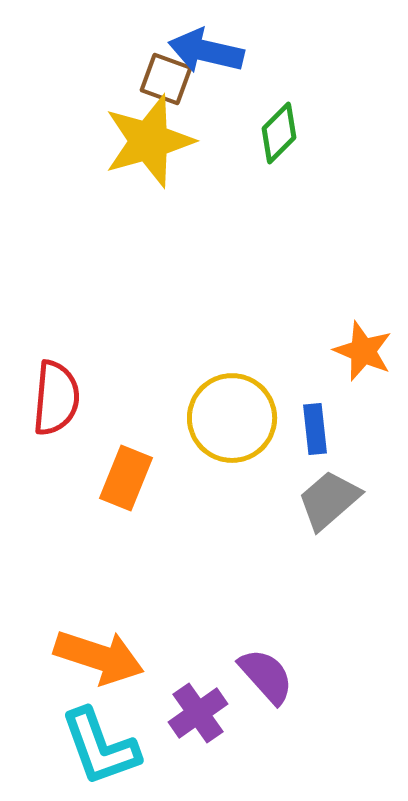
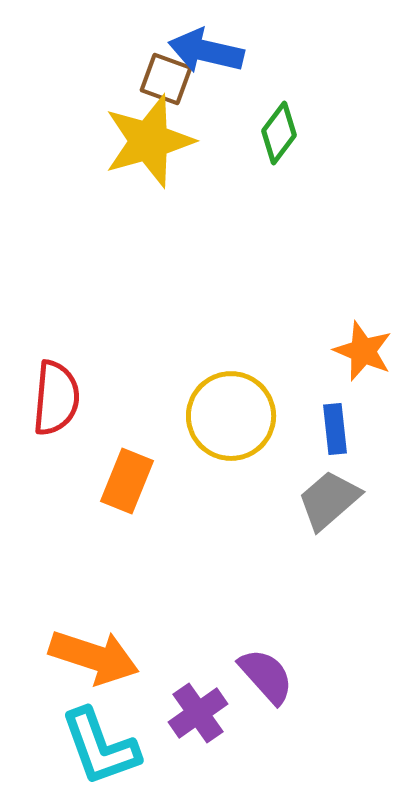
green diamond: rotated 8 degrees counterclockwise
yellow circle: moved 1 px left, 2 px up
blue rectangle: moved 20 px right
orange rectangle: moved 1 px right, 3 px down
orange arrow: moved 5 px left
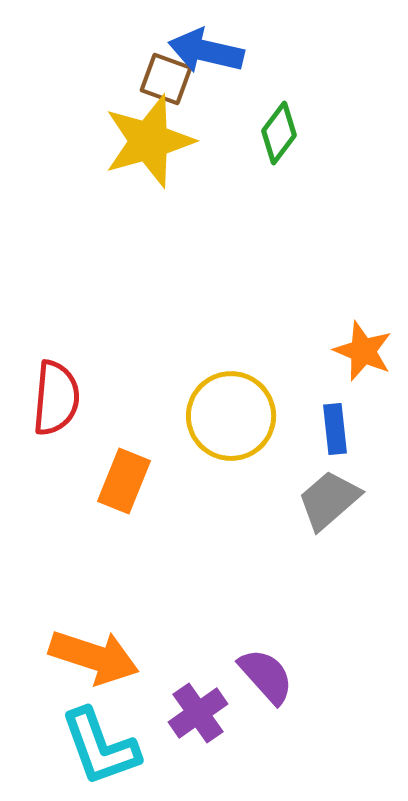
orange rectangle: moved 3 px left
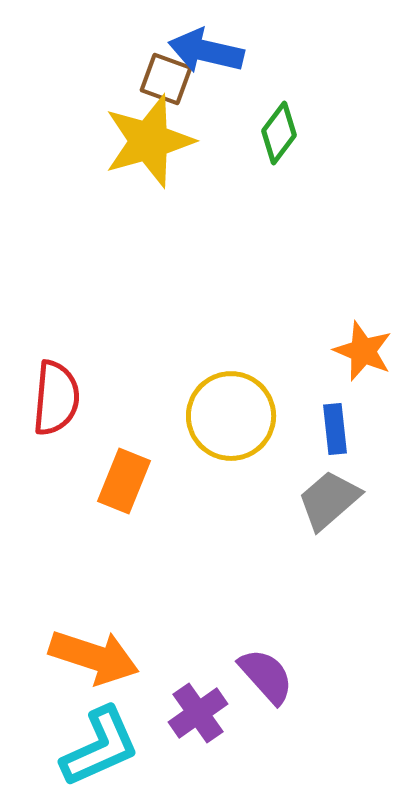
cyan L-shape: rotated 94 degrees counterclockwise
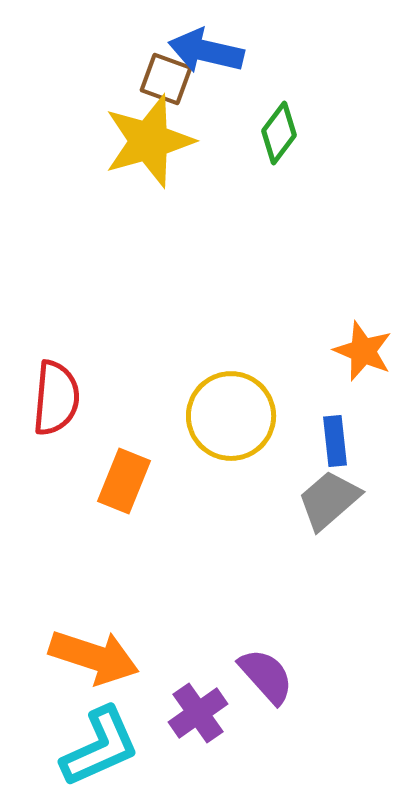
blue rectangle: moved 12 px down
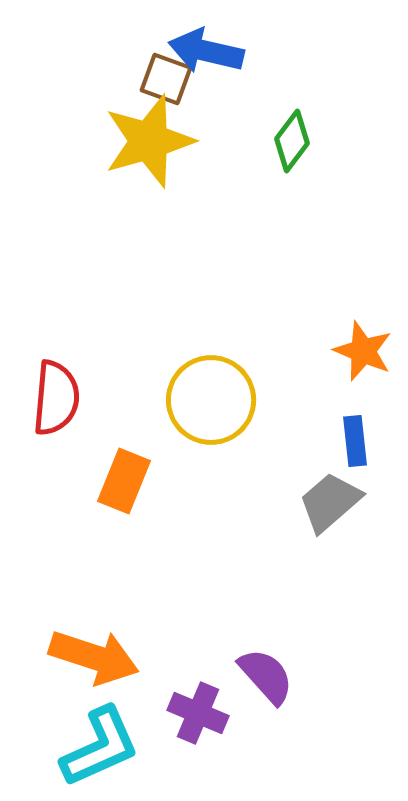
green diamond: moved 13 px right, 8 px down
yellow circle: moved 20 px left, 16 px up
blue rectangle: moved 20 px right
gray trapezoid: moved 1 px right, 2 px down
purple cross: rotated 32 degrees counterclockwise
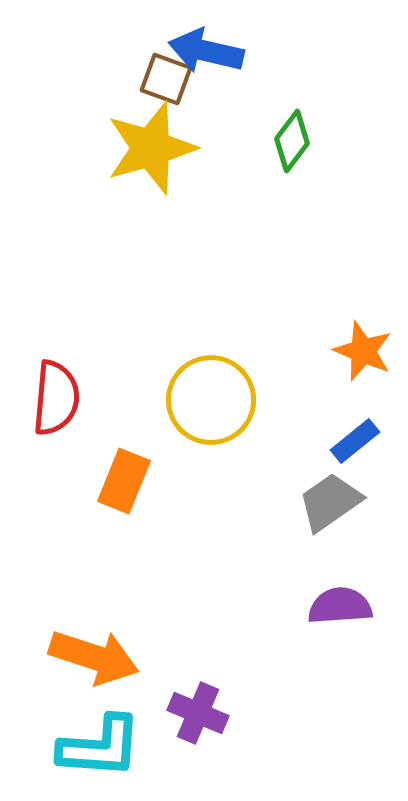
yellow star: moved 2 px right, 7 px down
blue rectangle: rotated 57 degrees clockwise
gray trapezoid: rotated 6 degrees clockwise
purple semicircle: moved 74 px right, 70 px up; rotated 52 degrees counterclockwise
cyan L-shape: rotated 28 degrees clockwise
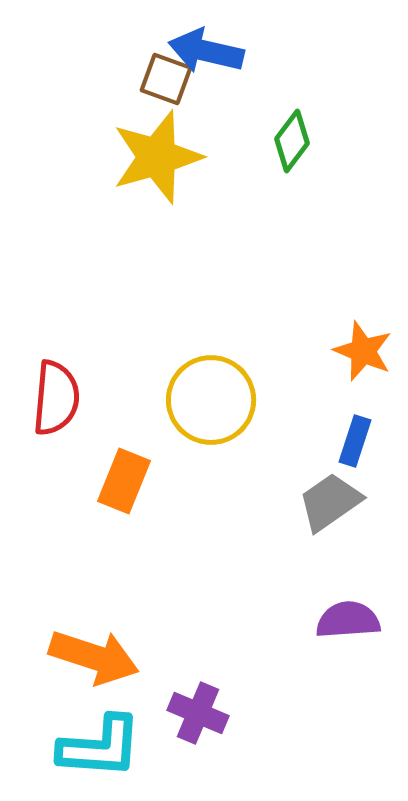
yellow star: moved 6 px right, 9 px down
blue rectangle: rotated 33 degrees counterclockwise
purple semicircle: moved 8 px right, 14 px down
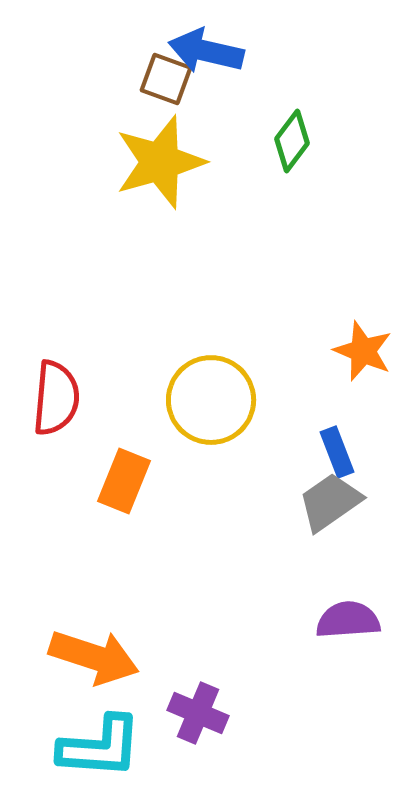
yellow star: moved 3 px right, 5 px down
blue rectangle: moved 18 px left, 11 px down; rotated 39 degrees counterclockwise
